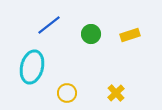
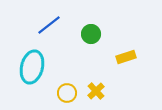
yellow rectangle: moved 4 px left, 22 px down
yellow cross: moved 20 px left, 2 px up
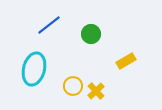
yellow rectangle: moved 4 px down; rotated 12 degrees counterclockwise
cyan ellipse: moved 2 px right, 2 px down
yellow circle: moved 6 px right, 7 px up
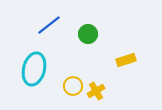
green circle: moved 3 px left
yellow rectangle: moved 1 px up; rotated 12 degrees clockwise
yellow cross: rotated 12 degrees clockwise
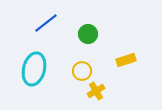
blue line: moved 3 px left, 2 px up
yellow circle: moved 9 px right, 15 px up
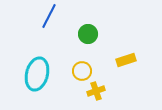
blue line: moved 3 px right, 7 px up; rotated 25 degrees counterclockwise
cyan ellipse: moved 3 px right, 5 px down
yellow cross: rotated 12 degrees clockwise
